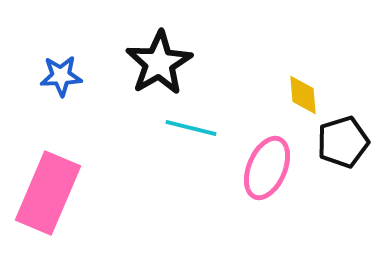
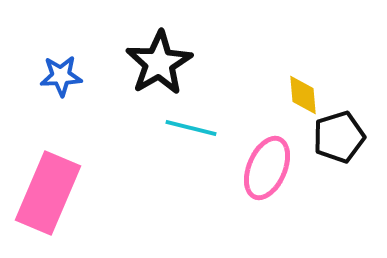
black pentagon: moved 4 px left, 5 px up
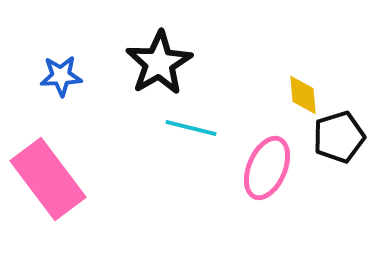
pink rectangle: moved 14 px up; rotated 60 degrees counterclockwise
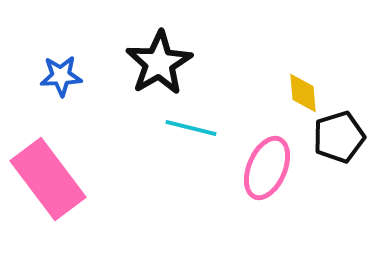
yellow diamond: moved 2 px up
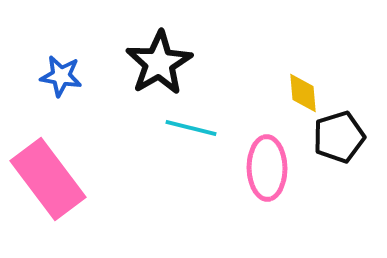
blue star: rotated 12 degrees clockwise
pink ellipse: rotated 24 degrees counterclockwise
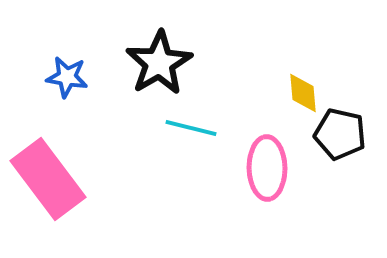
blue star: moved 6 px right, 1 px down
black pentagon: moved 1 px right, 3 px up; rotated 30 degrees clockwise
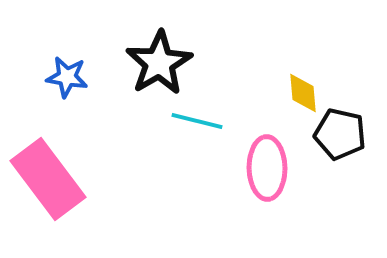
cyan line: moved 6 px right, 7 px up
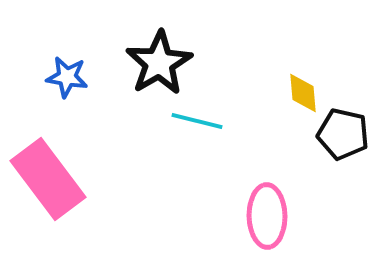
black pentagon: moved 3 px right
pink ellipse: moved 48 px down
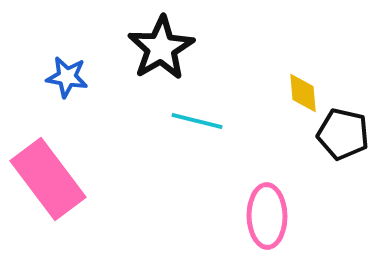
black star: moved 2 px right, 15 px up
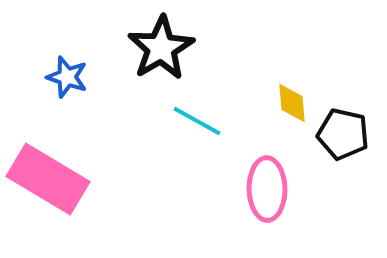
blue star: rotated 9 degrees clockwise
yellow diamond: moved 11 px left, 10 px down
cyan line: rotated 15 degrees clockwise
pink rectangle: rotated 22 degrees counterclockwise
pink ellipse: moved 27 px up
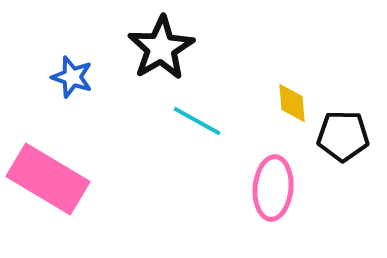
blue star: moved 5 px right
black pentagon: moved 2 px down; rotated 12 degrees counterclockwise
pink ellipse: moved 6 px right, 1 px up; rotated 6 degrees clockwise
